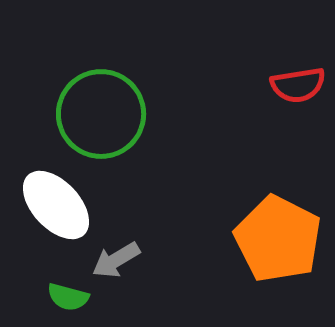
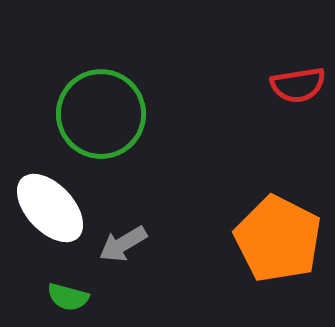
white ellipse: moved 6 px left, 3 px down
gray arrow: moved 7 px right, 16 px up
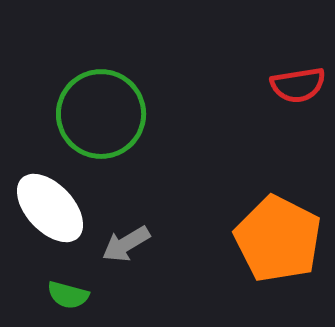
gray arrow: moved 3 px right
green semicircle: moved 2 px up
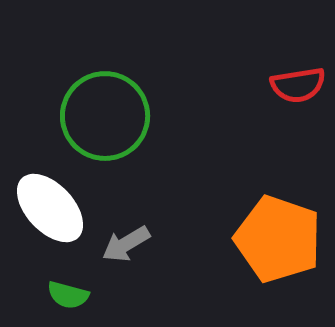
green circle: moved 4 px right, 2 px down
orange pentagon: rotated 8 degrees counterclockwise
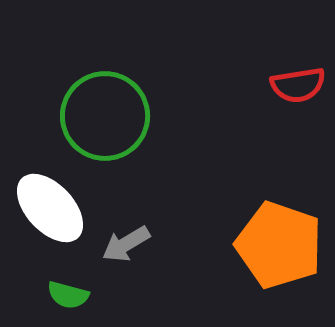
orange pentagon: moved 1 px right, 6 px down
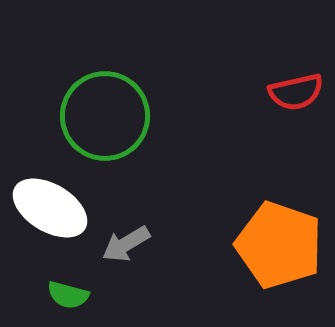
red semicircle: moved 2 px left, 7 px down; rotated 4 degrees counterclockwise
white ellipse: rotated 16 degrees counterclockwise
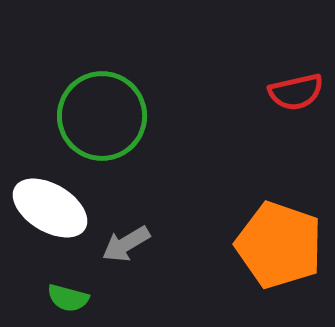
green circle: moved 3 px left
green semicircle: moved 3 px down
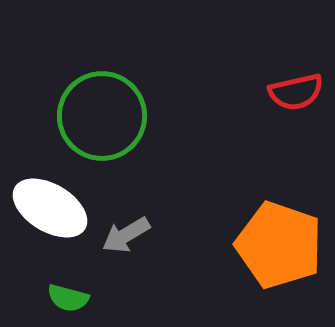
gray arrow: moved 9 px up
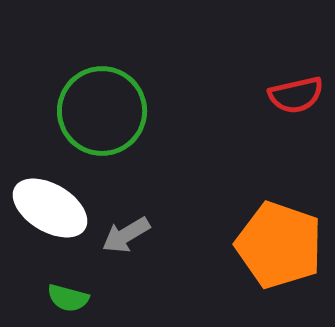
red semicircle: moved 3 px down
green circle: moved 5 px up
